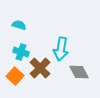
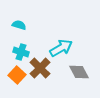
cyan arrow: moved 1 px up; rotated 130 degrees counterclockwise
orange square: moved 2 px right, 1 px up
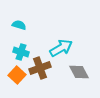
brown cross: rotated 25 degrees clockwise
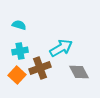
cyan cross: moved 1 px left, 1 px up; rotated 28 degrees counterclockwise
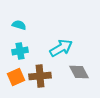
brown cross: moved 8 px down; rotated 15 degrees clockwise
orange square: moved 1 px left, 2 px down; rotated 24 degrees clockwise
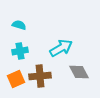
orange square: moved 2 px down
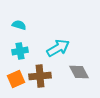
cyan arrow: moved 3 px left
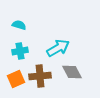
gray diamond: moved 7 px left
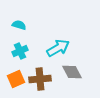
cyan cross: rotated 14 degrees counterclockwise
brown cross: moved 3 px down
